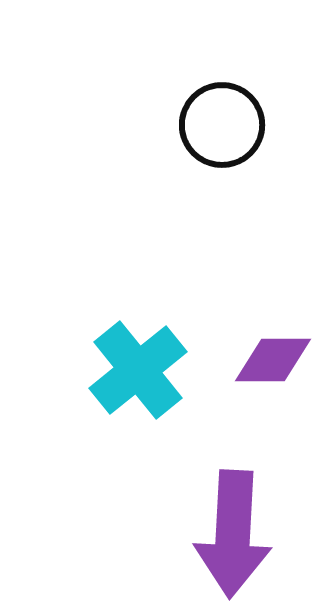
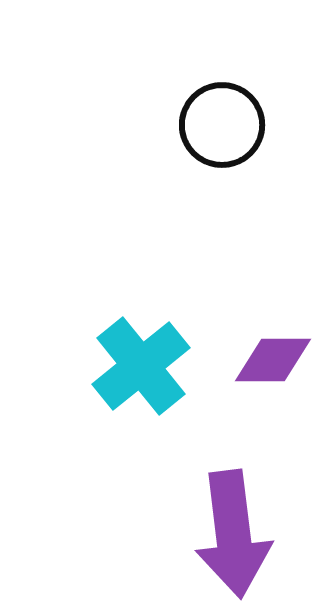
cyan cross: moved 3 px right, 4 px up
purple arrow: rotated 10 degrees counterclockwise
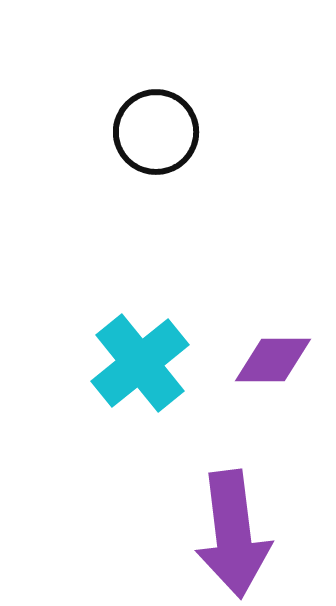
black circle: moved 66 px left, 7 px down
cyan cross: moved 1 px left, 3 px up
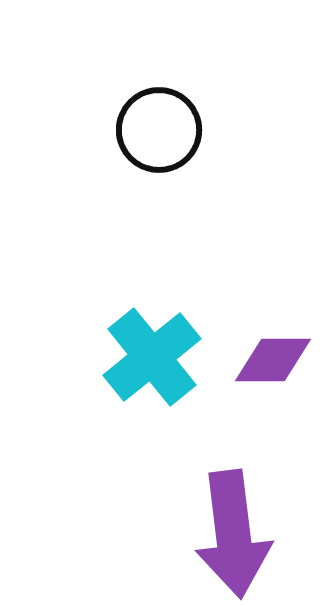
black circle: moved 3 px right, 2 px up
cyan cross: moved 12 px right, 6 px up
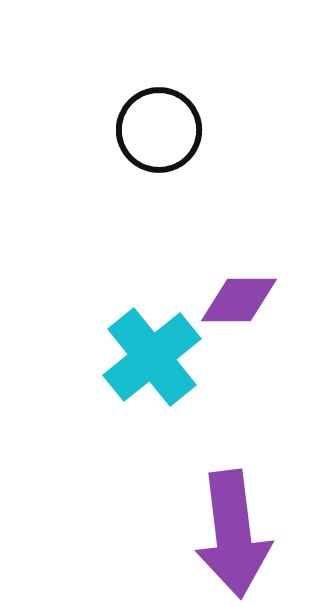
purple diamond: moved 34 px left, 60 px up
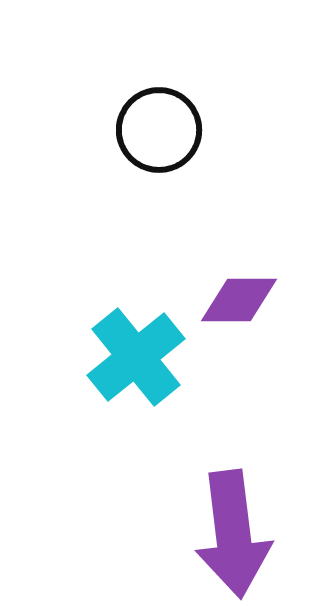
cyan cross: moved 16 px left
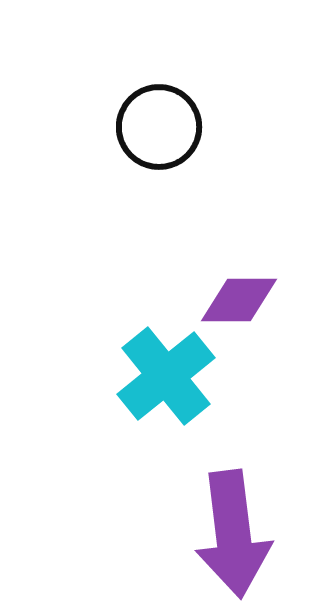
black circle: moved 3 px up
cyan cross: moved 30 px right, 19 px down
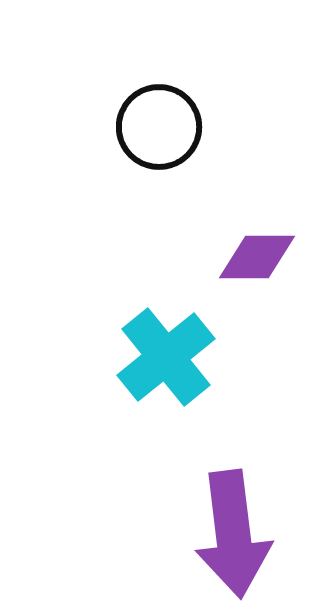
purple diamond: moved 18 px right, 43 px up
cyan cross: moved 19 px up
